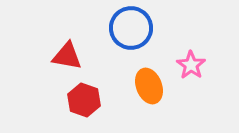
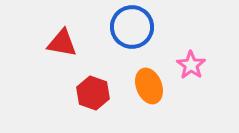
blue circle: moved 1 px right, 1 px up
red triangle: moved 5 px left, 13 px up
red hexagon: moved 9 px right, 7 px up
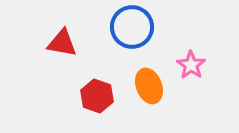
red hexagon: moved 4 px right, 3 px down
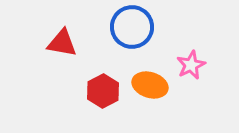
pink star: rotated 12 degrees clockwise
orange ellipse: moved 1 px right, 1 px up; rotated 52 degrees counterclockwise
red hexagon: moved 6 px right, 5 px up; rotated 12 degrees clockwise
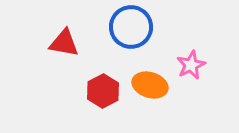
blue circle: moved 1 px left
red triangle: moved 2 px right
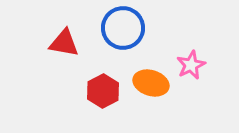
blue circle: moved 8 px left, 1 px down
orange ellipse: moved 1 px right, 2 px up
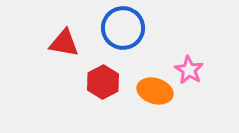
pink star: moved 2 px left, 5 px down; rotated 16 degrees counterclockwise
orange ellipse: moved 4 px right, 8 px down
red hexagon: moved 9 px up
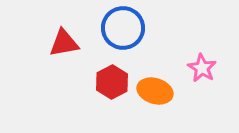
red triangle: rotated 20 degrees counterclockwise
pink star: moved 13 px right, 2 px up
red hexagon: moved 9 px right
